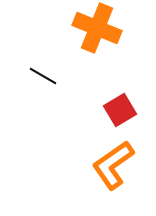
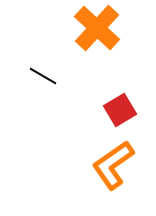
orange cross: rotated 21 degrees clockwise
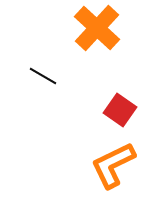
red square: rotated 24 degrees counterclockwise
orange L-shape: rotated 9 degrees clockwise
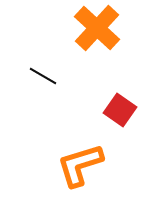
orange L-shape: moved 33 px left; rotated 9 degrees clockwise
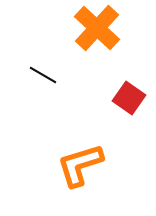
black line: moved 1 px up
red square: moved 9 px right, 12 px up
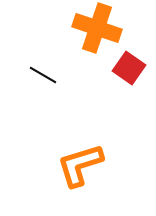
orange cross: rotated 24 degrees counterclockwise
red square: moved 30 px up
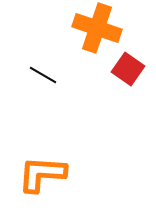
red square: moved 1 px left, 1 px down
orange L-shape: moved 38 px left, 9 px down; rotated 21 degrees clockwise
